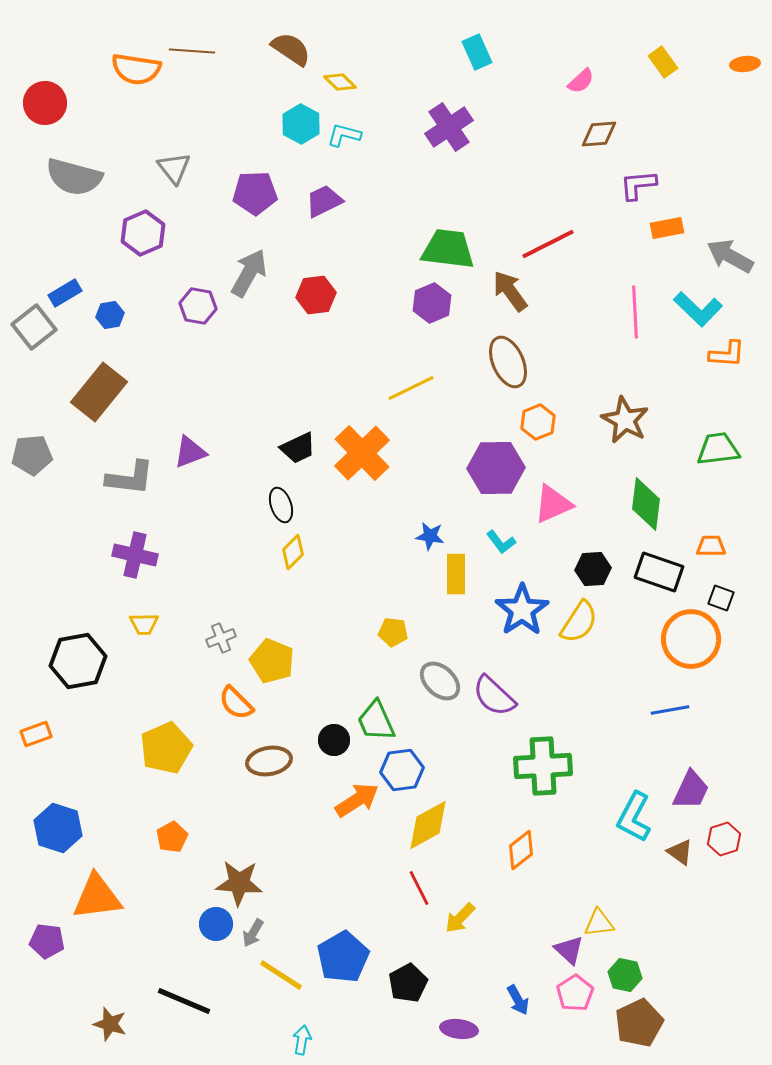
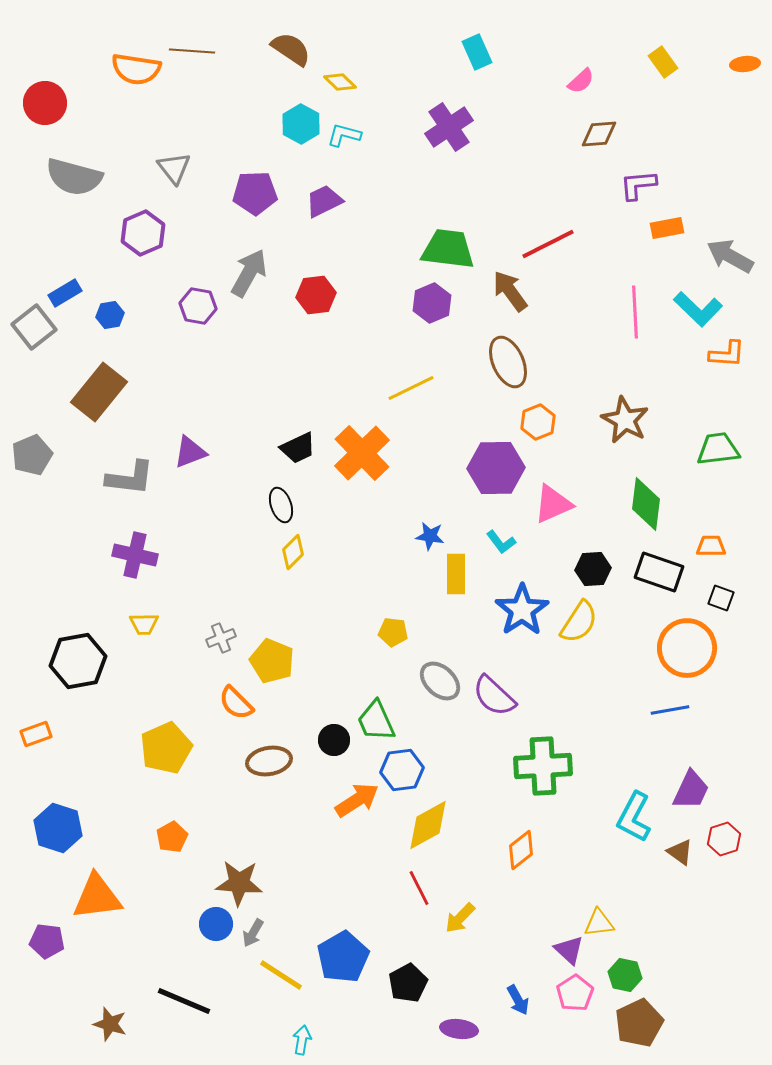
gray pentagon at (32, 455): rotated 18 degrees counterclockwise
orange circle at (691, 639): moved 4 px left, 9 px down
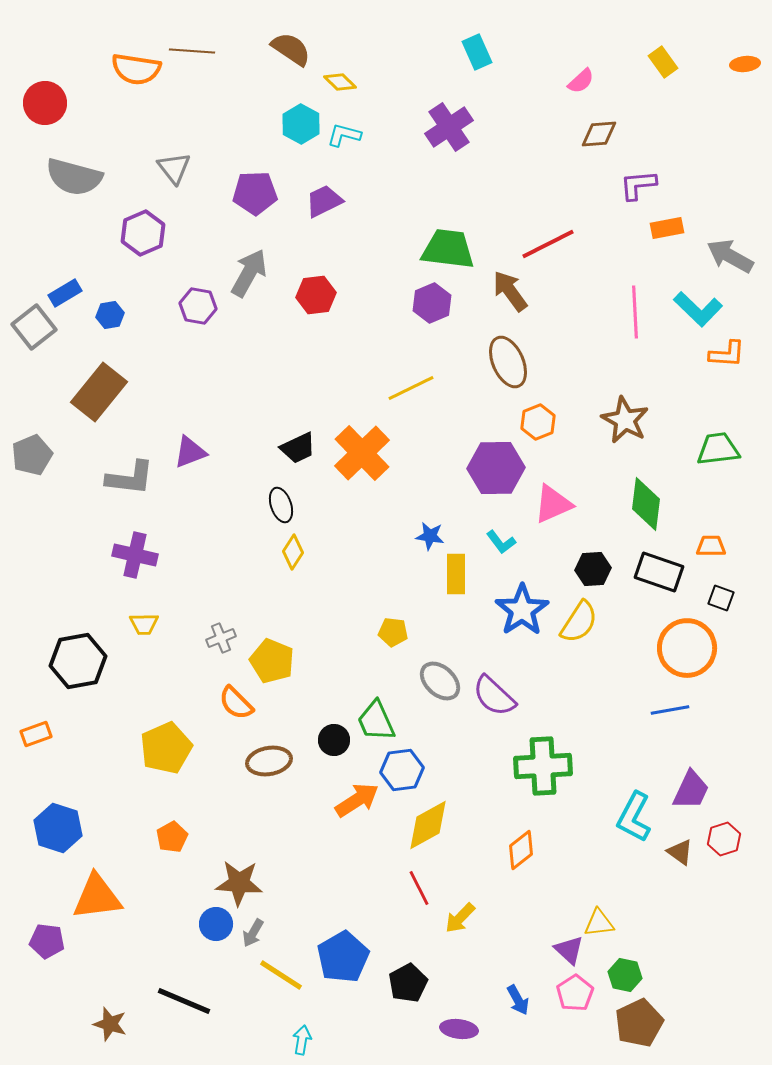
yellow diamond at (293, 552): rotated 12 degrees counterclockwise
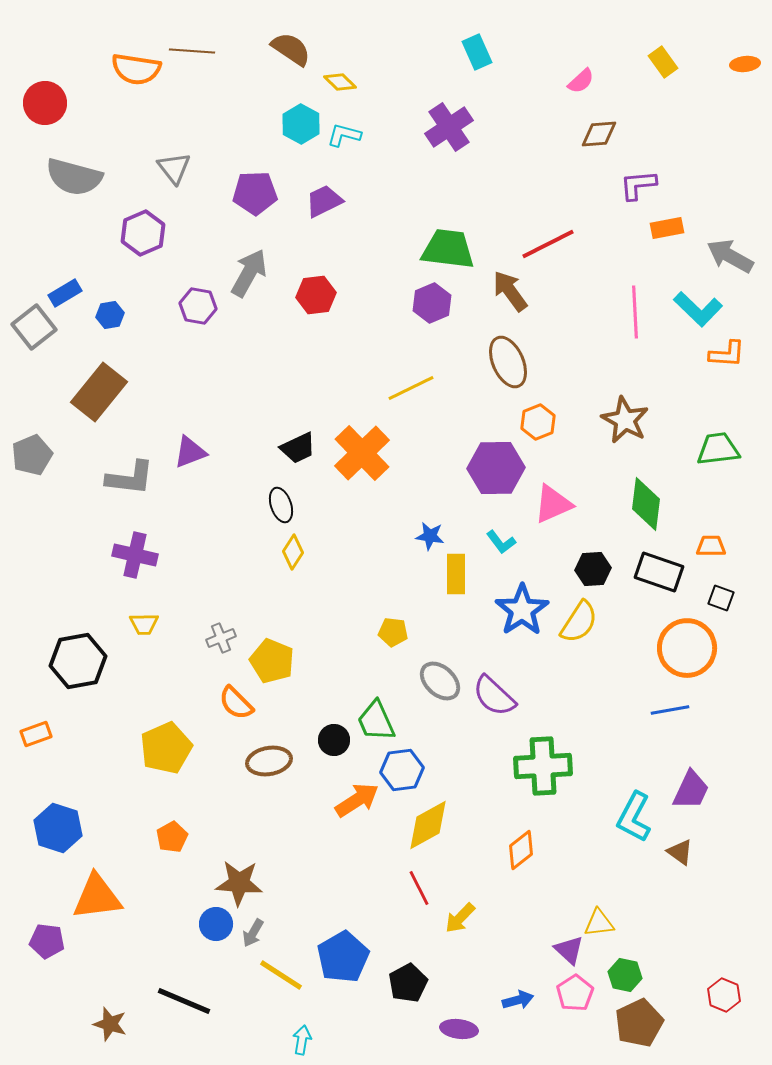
red hexagon at (724, 839): moved 156 px down; rotated 20 degrees counterclockwise
blue arrow at (518, 1000): rotated 76 degrees counterclockwise
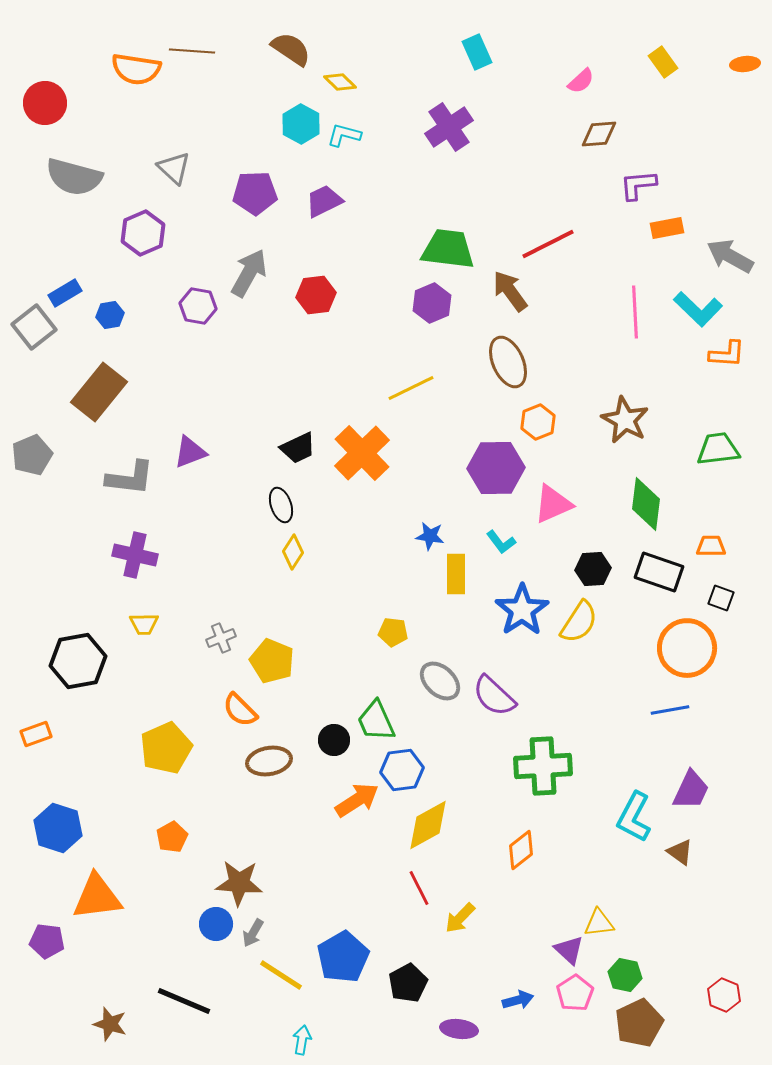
gray triangle at (174, 168): rotated 9 degrees counterclockwise
orange semicircle at (236, 703): moved 4 px right, 7 px down
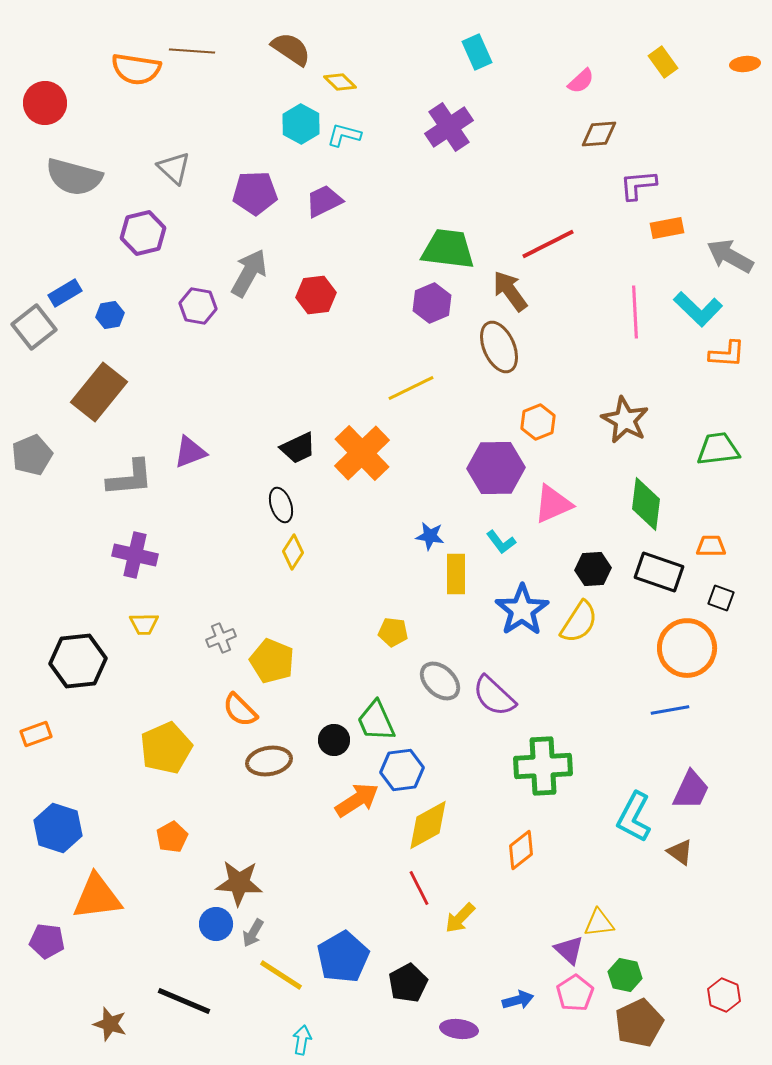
purple hexagon at (143, 233): rotated 9 degrees clockwise
brown ellipse at (508, 362): moved 9 px left, 15 px up
gray L-shape at (130, 478): rotated 12 degrees counterclockwise
black hexagon at (78, 661): rotated 4 degrees clockwise
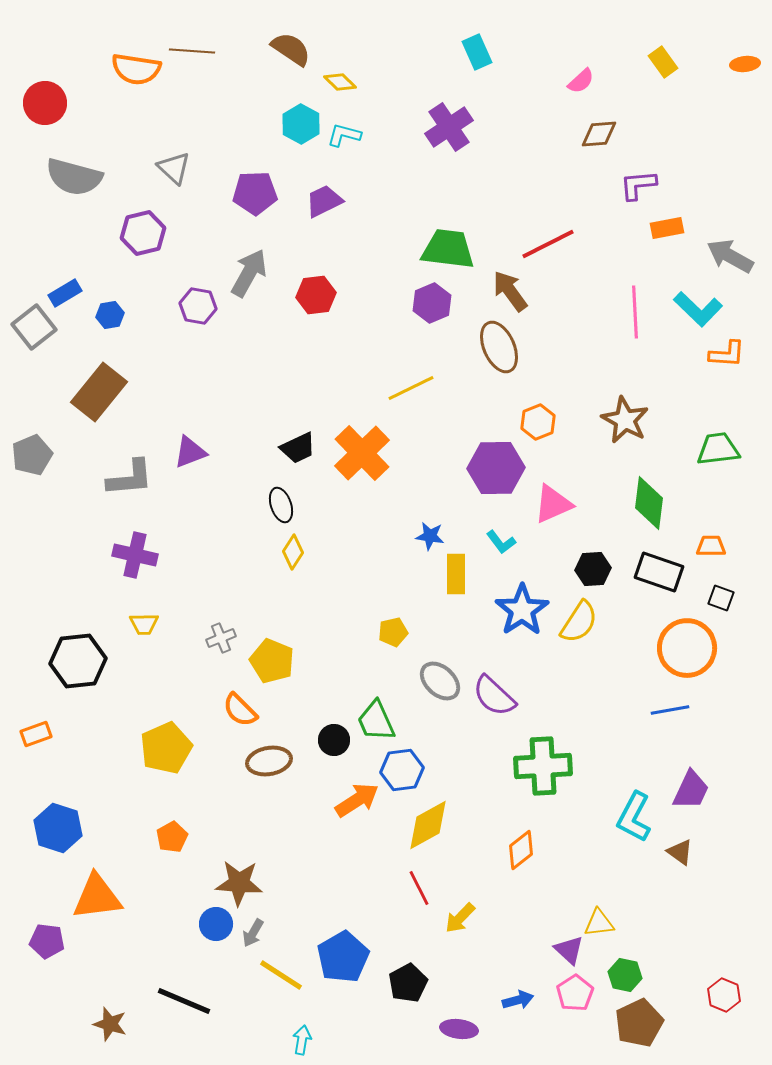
green diamond at (646, 504): moved 3 px right, 1 px up
yellow pentagon at (393, 632): rotated 20 degrees counterclockwise
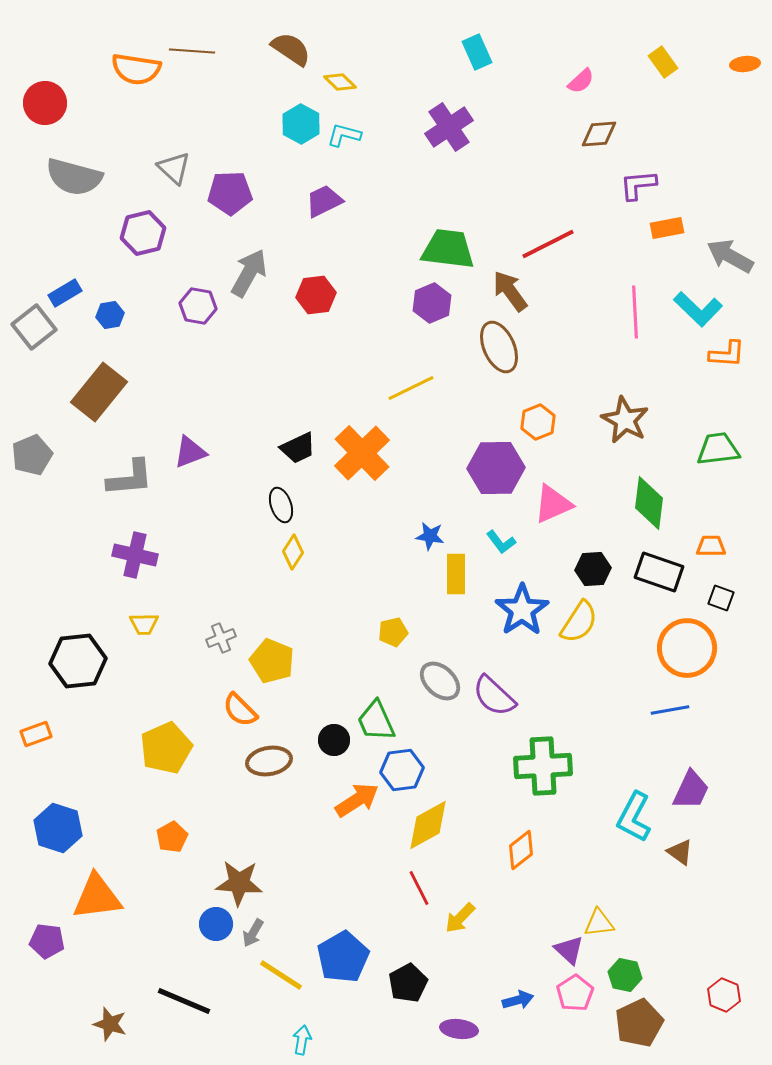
purple pentagon at (255, 193): moved 25 px left
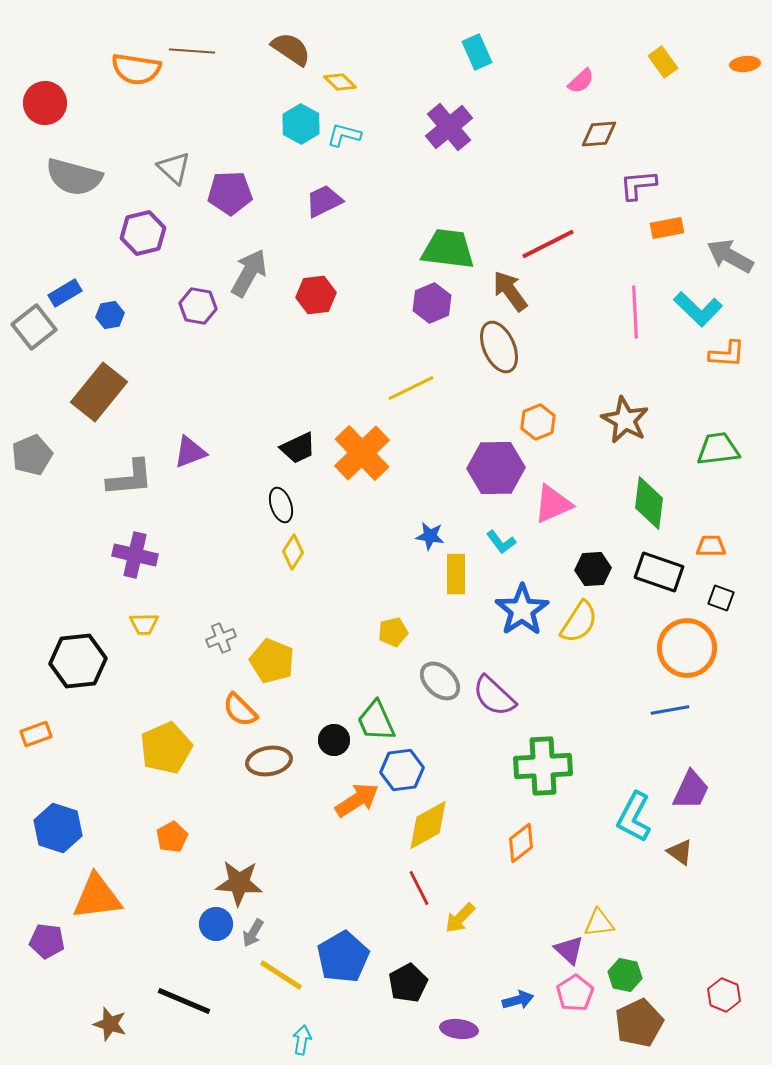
purple cross at (449, 127): rotated 6 degrees counterclockwise
orange diamond at (521, 850): moved 7 px up
